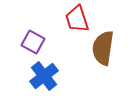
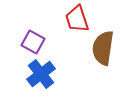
blue cross: moved 3 px left, 2 px up
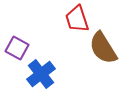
purple square: moved 16 px left, 6 px down
brown semicircle: rotated 40 degrees counterclockwise
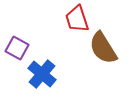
blue cross: moved 1 px right; rotated 12 degrees counterclockwise
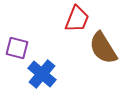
red trapezoid: rotated 140 degrees counterclockwise
purple square: rotated 15 degrees counterclockwise
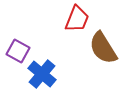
purple square: moved 1 px right, 3 px down; rotated 15 degrees clockwise
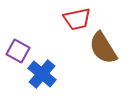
red trapezoid: rotated 56 degrees clockwise
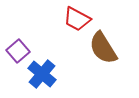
red trapezoid: rotated 40 degrees clockwise
purple square: rotated 20 degrees clockwise
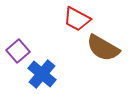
brown semicircle: rotated 28 degrees counterclockwise
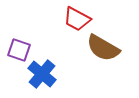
purple square: moved 1 px right, 1 px up; rotated 30 degrees counterclockwise
